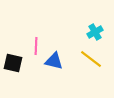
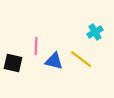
yellow line: moved 10 px left
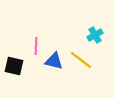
cyan cross: moved 3 px down
yellow line: moved 1 px down
black square: moved 1 px right, 3 px down
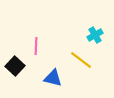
blue triangle: moved 1 px left, 17 px down
black square: moved 1 px right; rotated 30 degrees clockwise
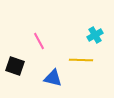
pink line: moved 3 px right, 5 px up; rotated 30 degrees counterclockwise
yellow line: rotated 35 degrees counterclockwise
black square: rotated 24 degrees counterclockwise
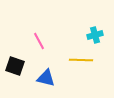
cyan cross: rotated 14 degrees clockwise
blue triangle: moved 7 px left
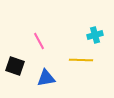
blue triangle: rotated 24 degrees counterclockwise
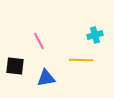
black square: rotated 12 degrees counterclockwise
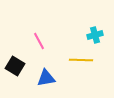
black square: rotated 24 degrees clockwise
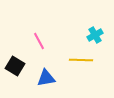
cyan cross: rotated 14 degrees counterclockwise
